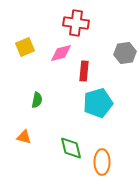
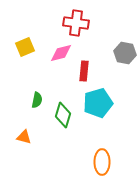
gray hexagon: rotated 20 degrees clockwise
green diamond: moved 8 px left, 33 px up; rotated 30 degrees clockwise
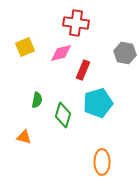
red rectangle: moved 1 px left, 1 px up; rotated 18 degrees clockwise
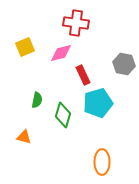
gray hexagon: moved 1 px left, 11 px down
red rectangle: moved 5 px down; rotated 48 degrees counterclockwise
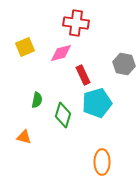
cyan pentagon: moved 1 px left
